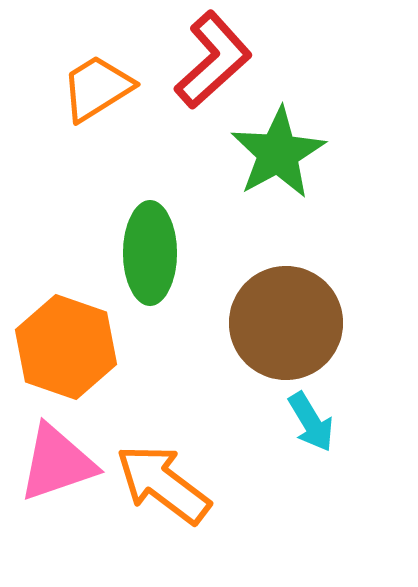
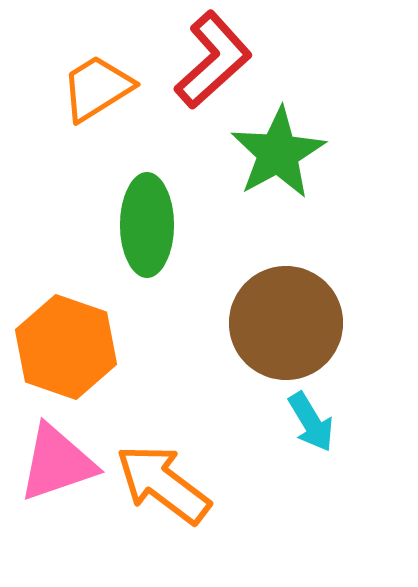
green ellipse: moved 3 px left, 28 px up
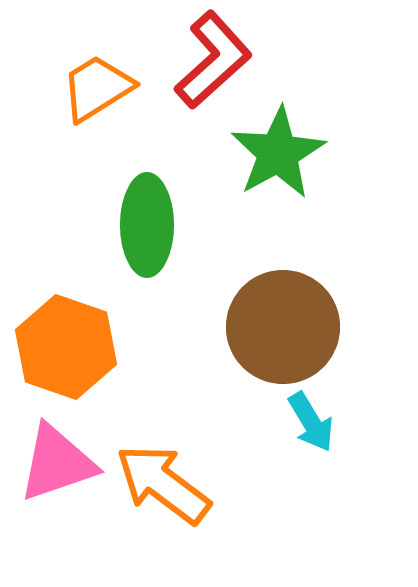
brown circle: moved 3 px left, 4 px down
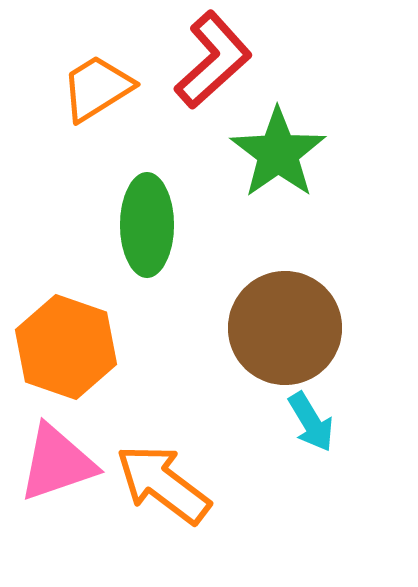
green star: rotated 6 degrees counterclockwise
brown circle: moved 2 px right, 1 px down
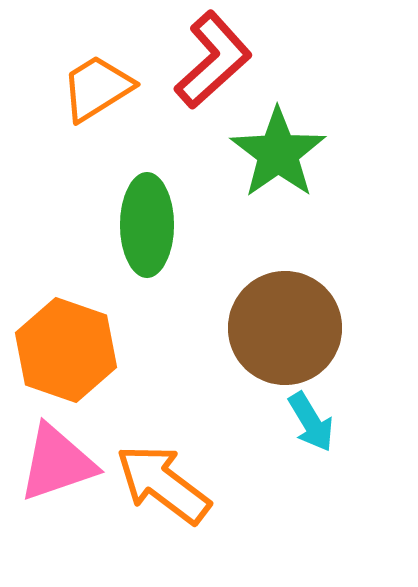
orange hexagon: moved 3 px down
